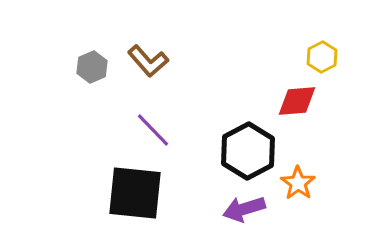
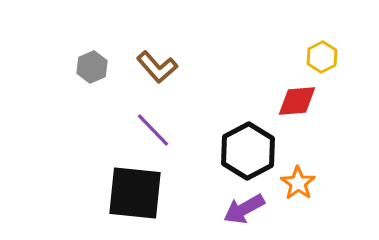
brown L-shape: moved 9 px right, 6 px down
purple arrow: rotated 12 degrees counterclockwise
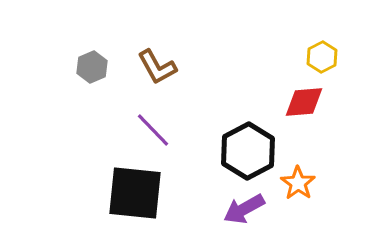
brown L-shape: rotated 12 degrees clockwise
red diamond: moved 7 px right, 1 px down
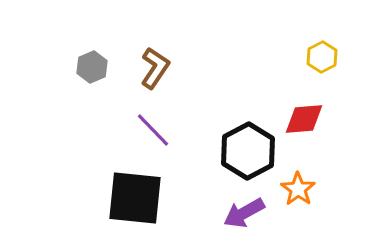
brown L-shape: moved 2 px left, 1 px down; rotated 117 degrees counterclockwise
red diamond: moved 17 px down
orange star: moved 6 px down
black square: moved 5 px down
purple arrow: moved 4 px down
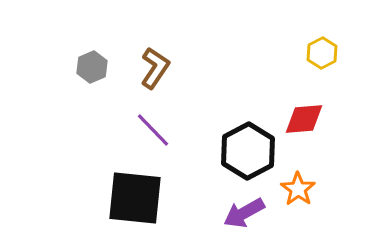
yellow hexagon: moved 4 px up
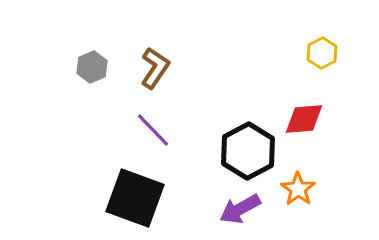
black square: rotated 14 degrees clockwise
purple arrow: moved 4 px left, 4 px up
